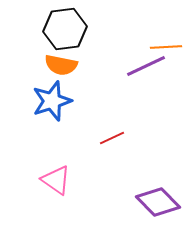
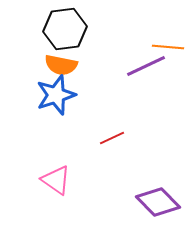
orange line: moved 2 px right; rotated 8 degrees clockwise
blue star: moved 4 px right, 6 px up
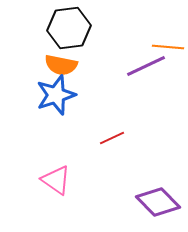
black hexagon: moved 4 px right, 1 px up
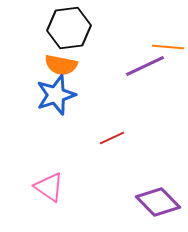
purple line: moved 1 px left
pink triangle: moved 7 px left, 7 px down
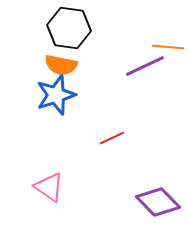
black hexagon: rotated 15 degrees clockwise
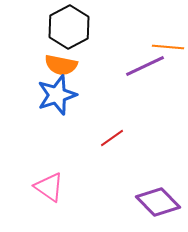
black hexagon: moved 1 px up; rotated 24 degrees clockwise
blue star: moved 1 px right
red line: rotated 10 degrees counterclockwise
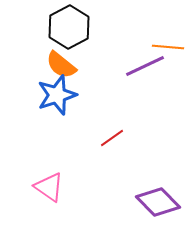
orange semicircle: rotated 28 degrees clockwise
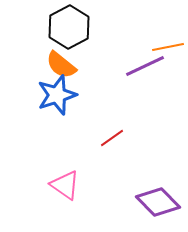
orange line: rotated 16 degrees counterclockwise
pink triangle: moved 16 px right, 2 px up
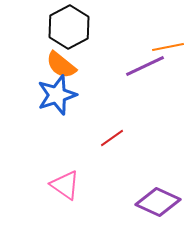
purple diamond: rotated 21 degrees counterclockwise
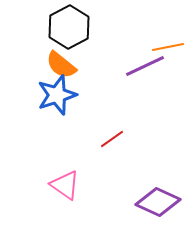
red line: moved 1 px down
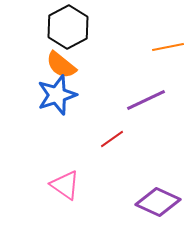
black hexagon: moved 1 px left
purple line: moved 1 px right, 34 px down
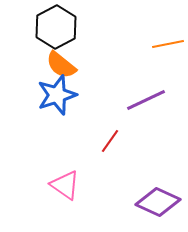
black hexagon: moved 12 px left
orange line: moved 3 px up
red line: moved 2 px left, 2 px down; rotated 20 degrees counterclockwise
